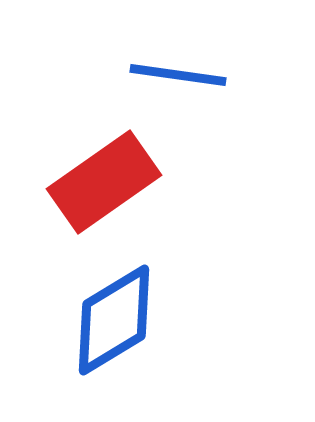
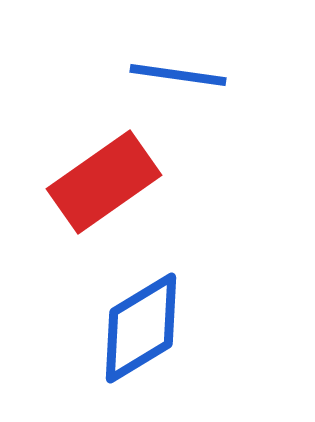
blue diamond: moved 27 px right, 8 px down
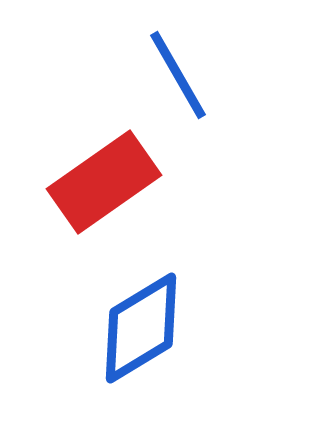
blue line: rotated 52 degrees clockwise
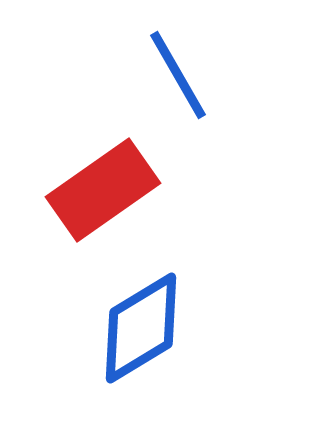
red rectangle: moved 1 px left, 8 px down
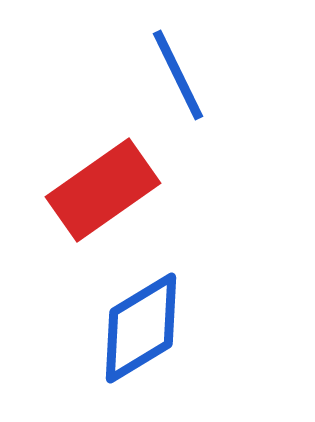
blue line: rotated 4 degrees clockwise
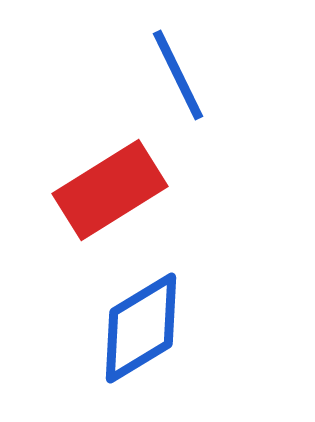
red rectangle: moved 7 px right; rotated 3 degrees clockwise
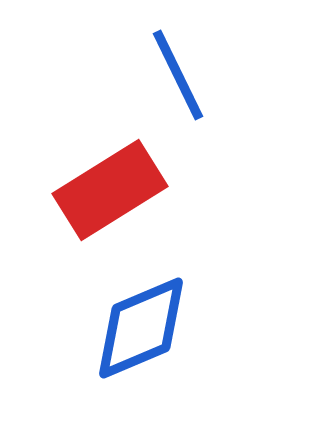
blue diamond: rotated 8 degrees clockwise
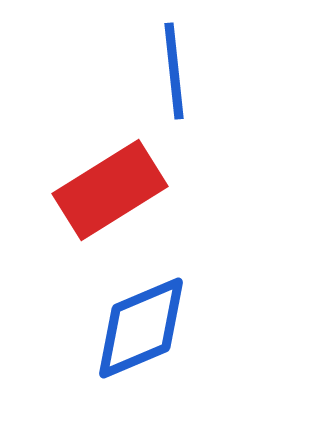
blue line: moved 4 px left, 4 px up; rotated 20 degrees clockwise
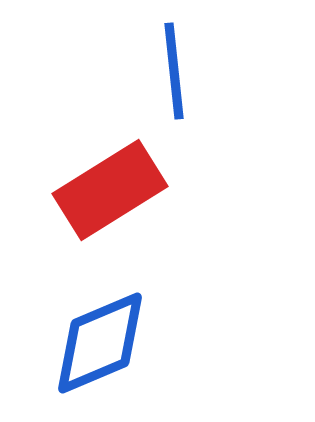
blue diamond: moved 41 px left, 15 px down
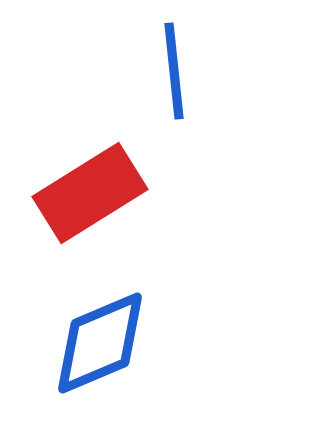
red rectangle: moved 20 px left, 3 px down
